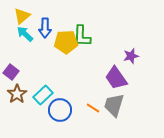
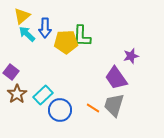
cyan arrow: moved 2 px right
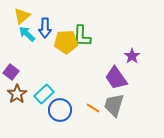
purple star: moved 1 px right; rotated 21 degrees counterclockwise
cyan rectangle: moved 1 px right, 1 px up
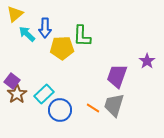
yellow triangle: moved 7 px left, 2 px up
yellow pentagon: moved 4 px left, 6 px down
purple star: moved 15 px right, 5 px down
purple square: moved 1 px right, 9 px down
purple trapezoid: moved 1 px right, 2 px up; rotated 55 degrees clockwise
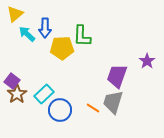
gray trapezoid: moved 1 px left, 3 px up
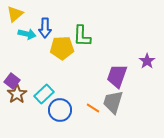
cyan arrow: rotated 150 degrees clockwise
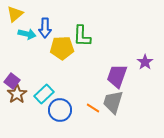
purple star: moved 2 px left, 1 px down
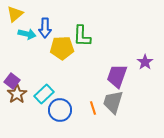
orange line: rotated 40 degrees clockwise
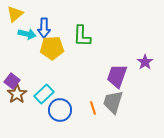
blue arrow: moved 1 px left
yellow pentagon: moved 10 px left
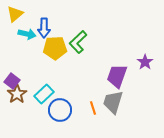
green L-shape: moved 4 px left, 6 px down; rotated 45 degrees clockwise
yellow pentagon: moved 3 px right
